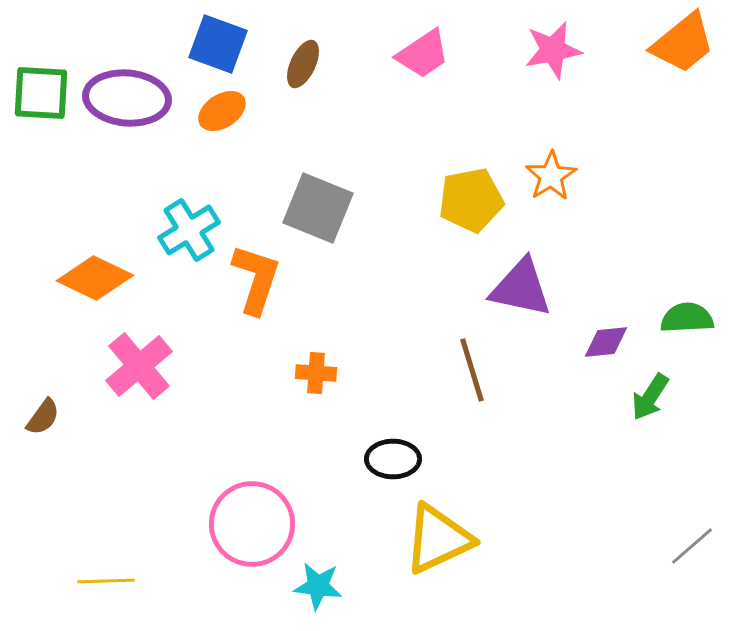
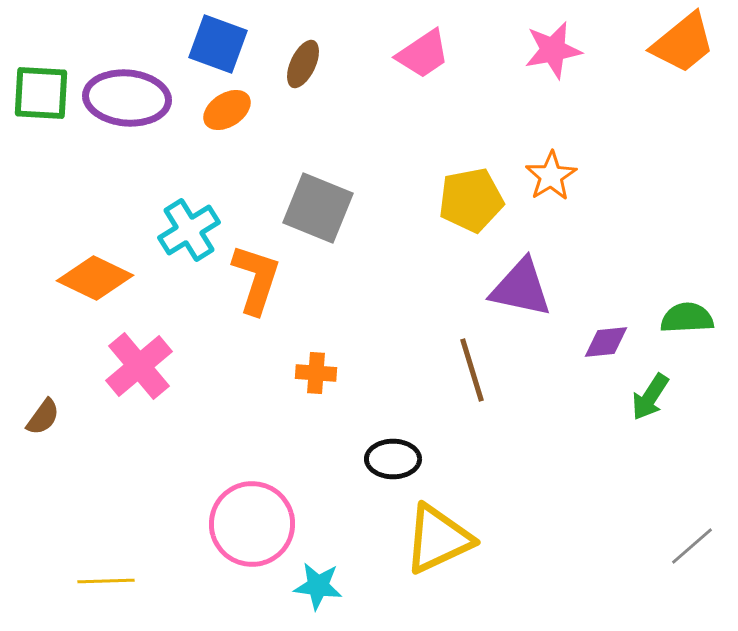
orange ellipse: moved 5 px right, 1 px up
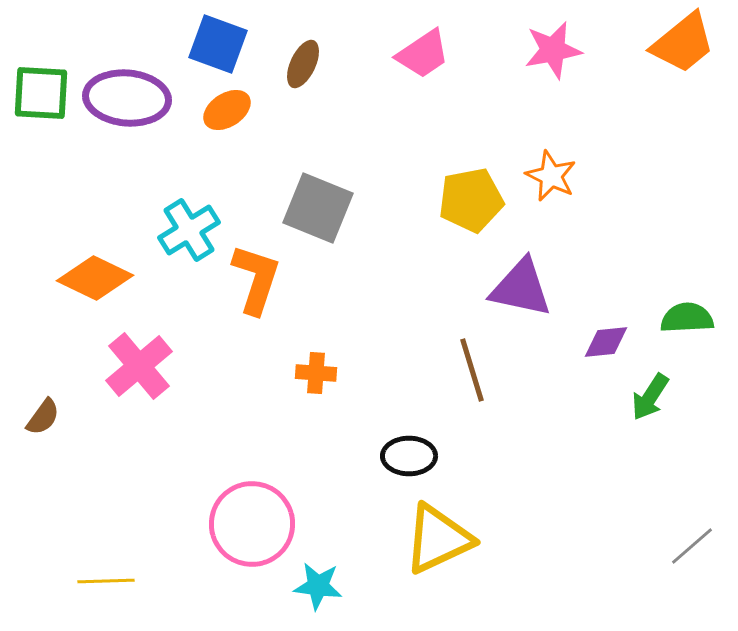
orange star: rotated 15 degrees counterclockwise
black ellipse: moved 16 px right, 3 px up
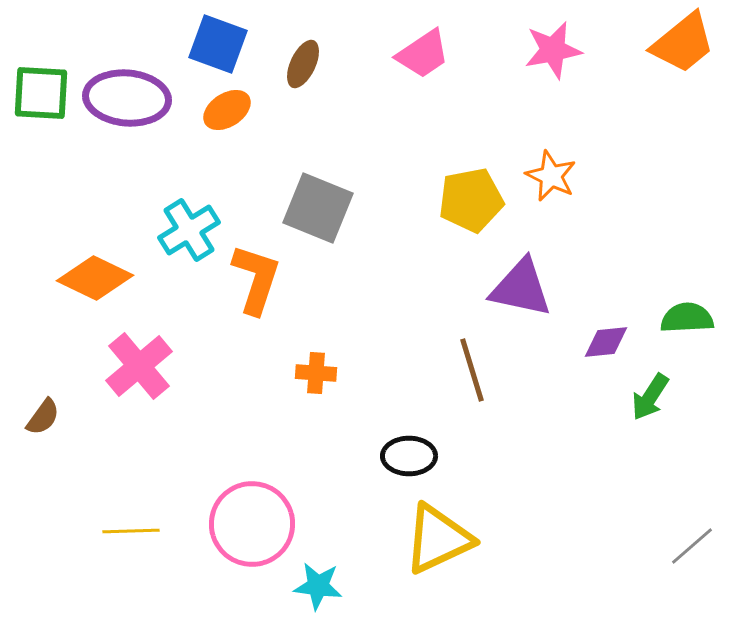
yellow line: moved 25 px right, 50 px up
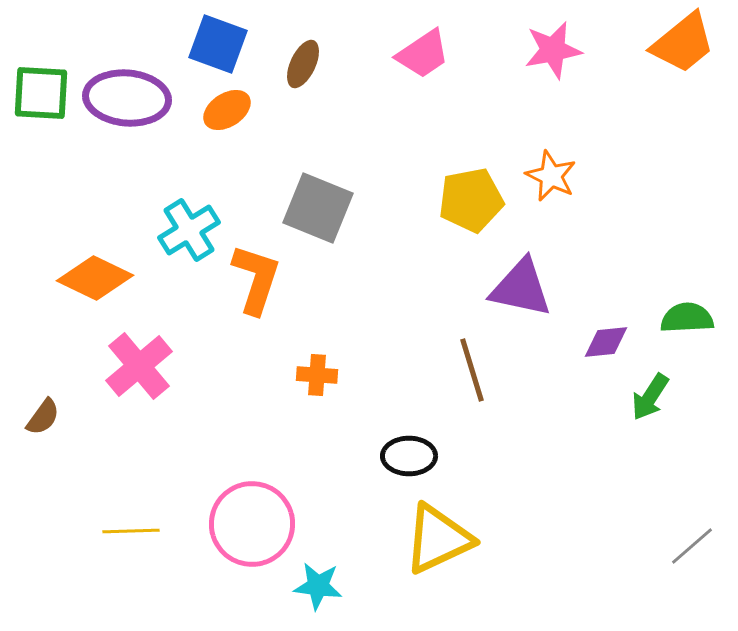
orange cross: moved 1 px right, 2 px down
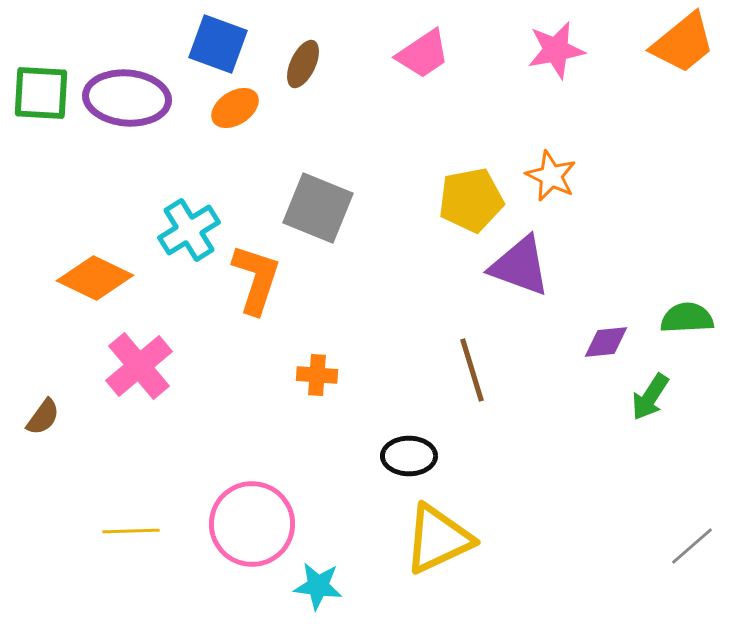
pink star: moved 3 px right
orange ellipse: moved 8 px right, 2 px up
purple triangle: moved 1 px left, 22 px up; rotated 8 degrees clockwise
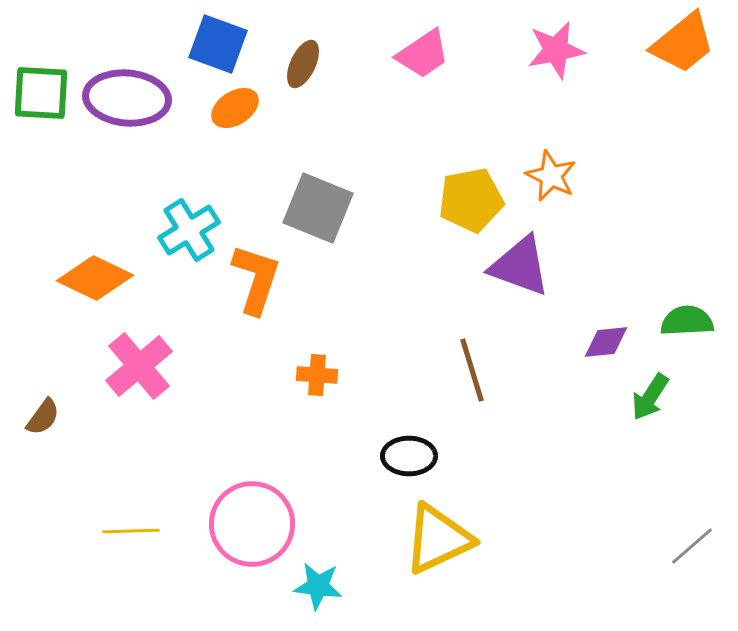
green semicircle: moved 3 px down
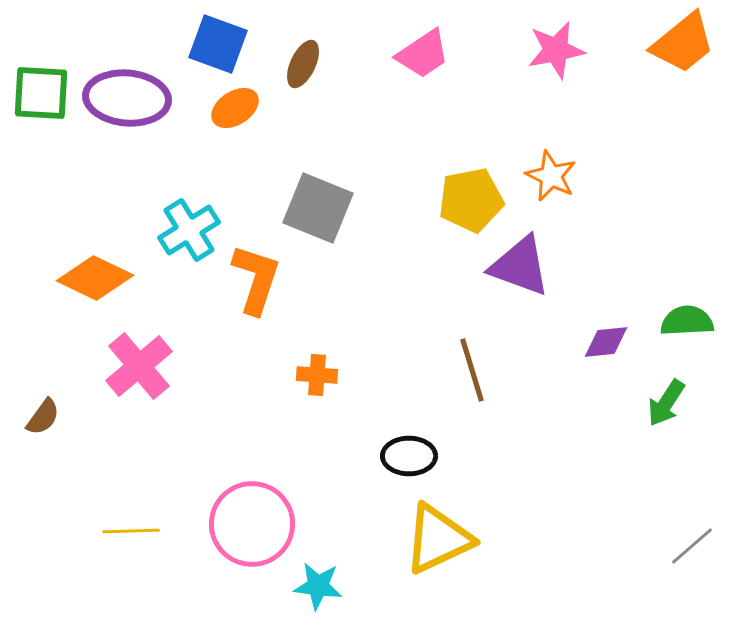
green arrow: moved 16 px right, 6 px down
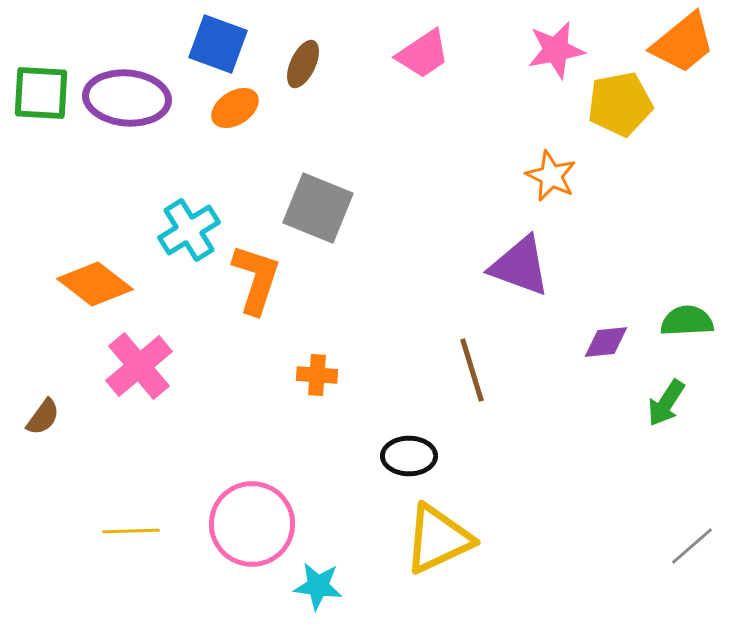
yellow pentagon: moved 149 px right, 96 px up
orange diamond: moved 6 px down; rotated 12 degrees clockwise
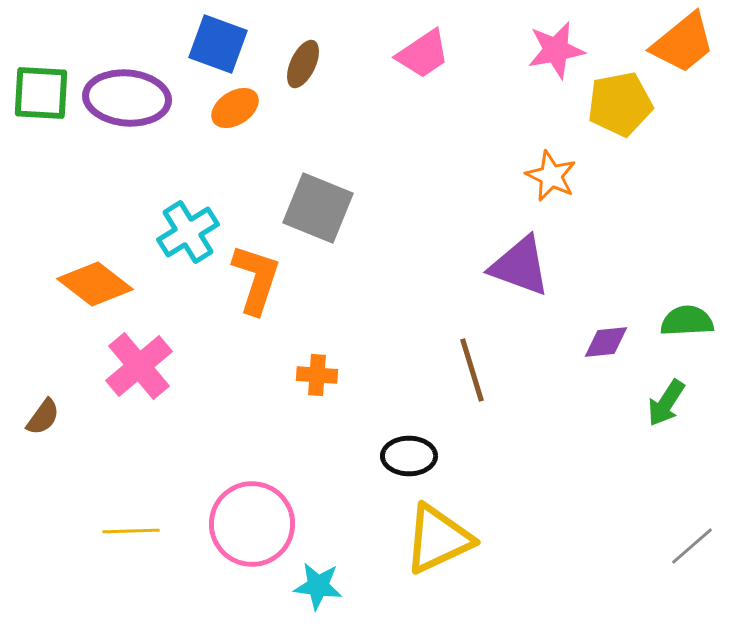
cyan cross: moved 1 px left, 2 px down
